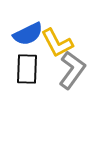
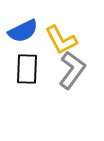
blue semicircle: moved 5 px left, 3 px up
yellow L-shape: moved 4 px right, 3 px up
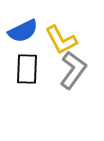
gray L-shape: moved 1 px right
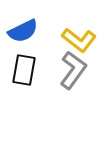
yellow L-shape: moved 18 px right; rotated 24 degrees counterclockwise
black rectangle: moved 3 px left, 1 px down; rotated 8 degrees clockwise
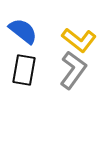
blue semicircle: rotated 116 degrees counterclockwise
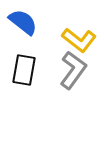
blue semicircle: moved 9 px up
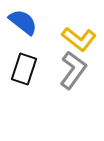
yellow L-shape: moved 1 px up
black rectangle: moved 1 px up; rotated 8 degrees clockwise
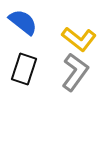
gray L-shape: moved 2 px right, 2 px down
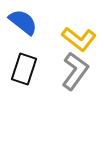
gray L-shape: moved 1 px up
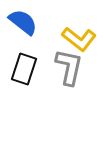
gray L-shape: moved 6 px left, 4 px up; rotated 24 degrees counterclockwise
